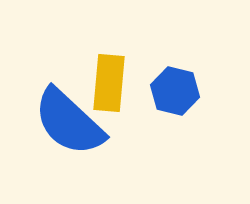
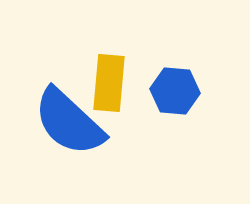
blue hexagon: rotated 9 degrees counterclockwise
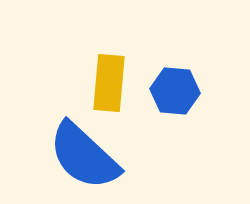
blue semicircle: moved 15 px right, 34 px down
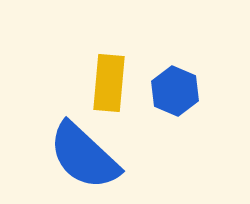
blue hexagon: rotated 18 degrees clockwise
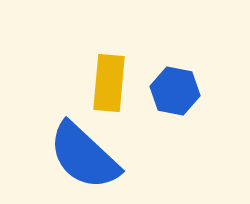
blue hexagon: rotated 12 degrees counterclockwise
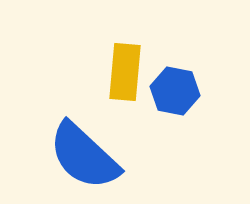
yellow rectangle: moved 16 px right, 11 px up
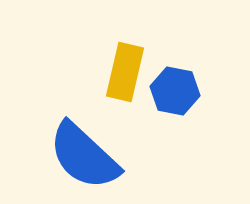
yellow rectangle: rotated 8 degrees clockwise
